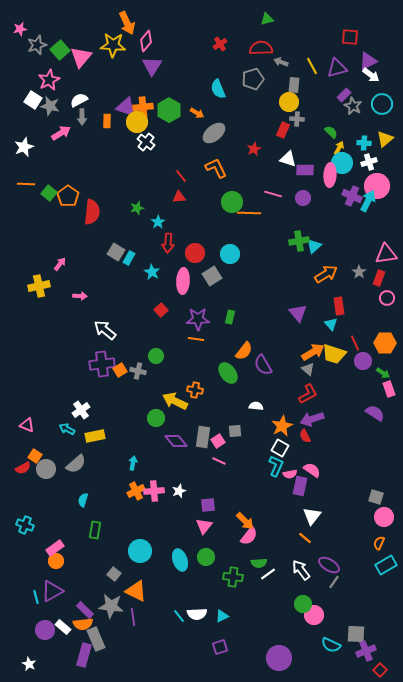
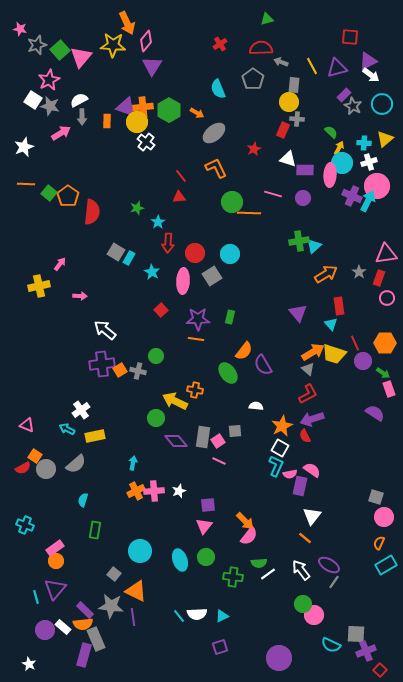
pink star at (20, 29): rotated 24 degrees clockwise
gray pentagon at (253, 79): rotated 20 degrees counterclockwise
purple triangle at (52, 591): moved 3 px right, 2 px up; rotated 20 degrees counterclockwise
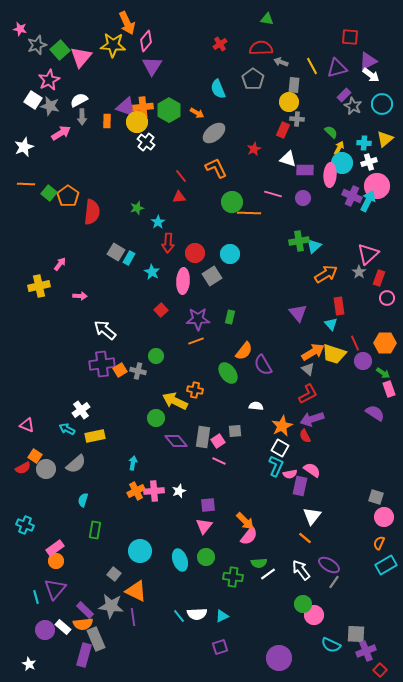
green triangle at (267, 19): rotated 24 degrees clockwise
pink triangle at (386, 254): moved 18 px left; rotated 35 degrees counterclockwise
orange line at (196, 339): moved 2 px down; rotated 28 degrees counterclockwise
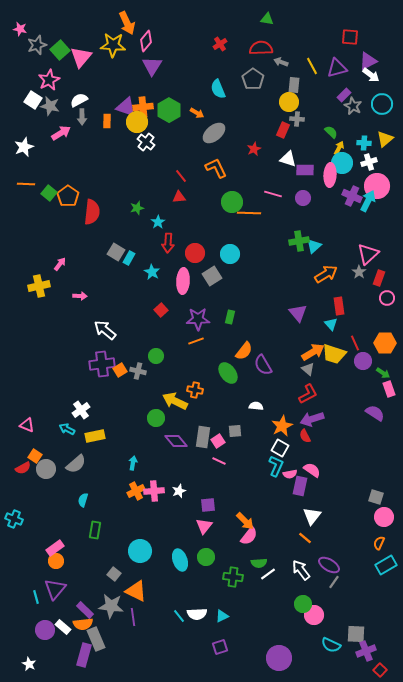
cyan cross at (25, 525): moved 11 px left, 6 px up
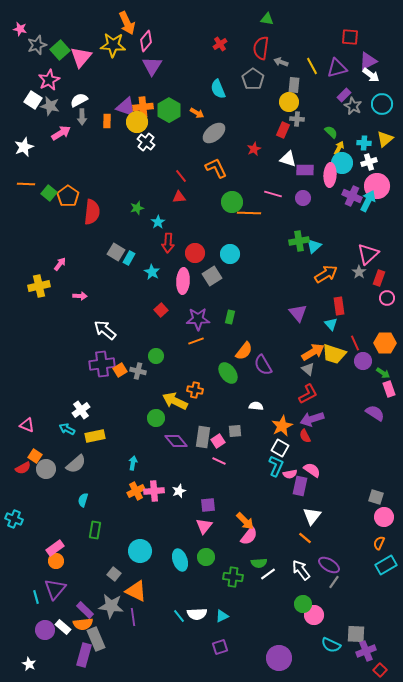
red semicircle at (261, 48): rotated 80 degrees counterclockwise
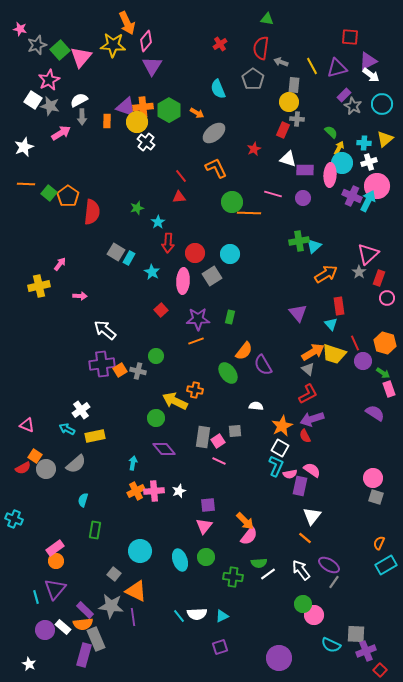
orange hexagon at (385, 343): rotated 15 degrees clockwise
purple diamond at (176, 441): moved 12 px left, 8 px down
pink circle at (384, 517): moved 11 px left, 39 px up
